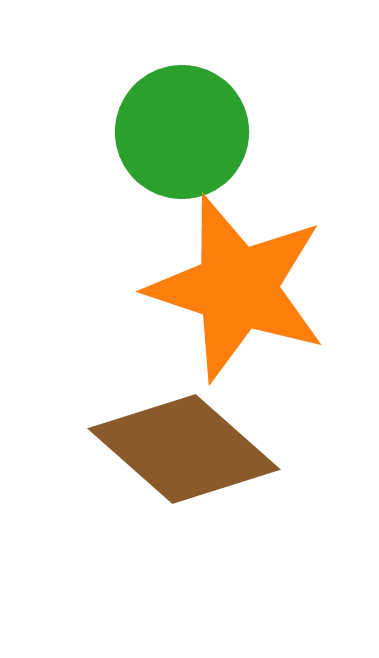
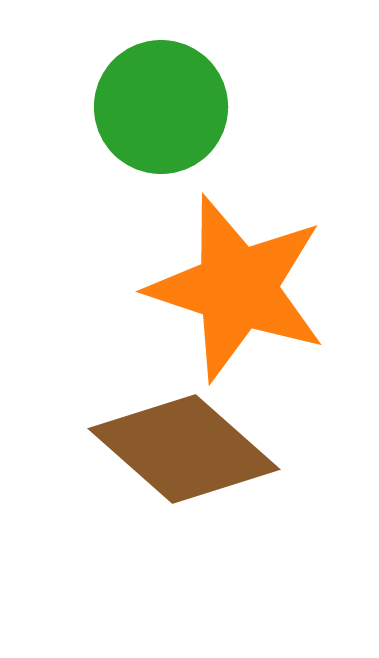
green circle: moved 21 px left, 25 px up
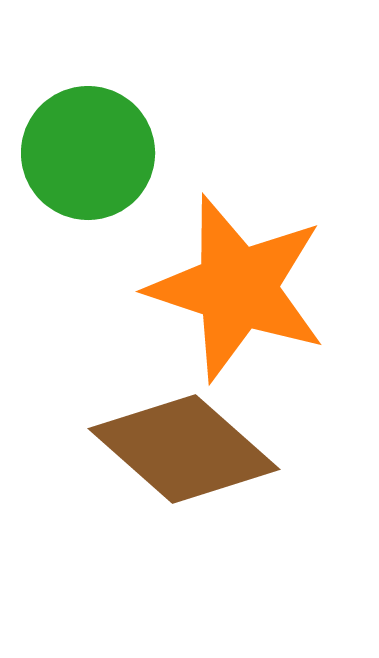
green circle: moved 73 px left, 46 px down
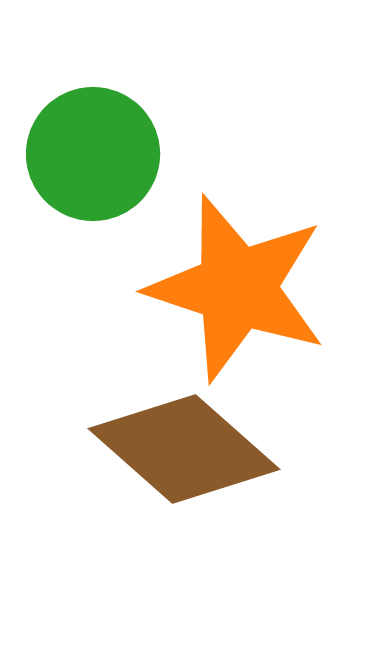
green circle: moved 5 px right, 1 px down
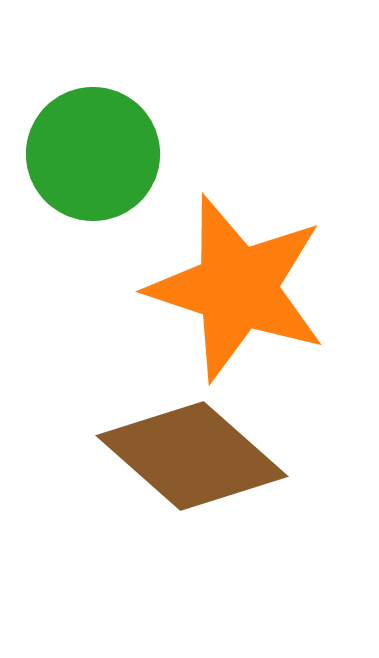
brown diamond: moved 8 px right, 7 px down
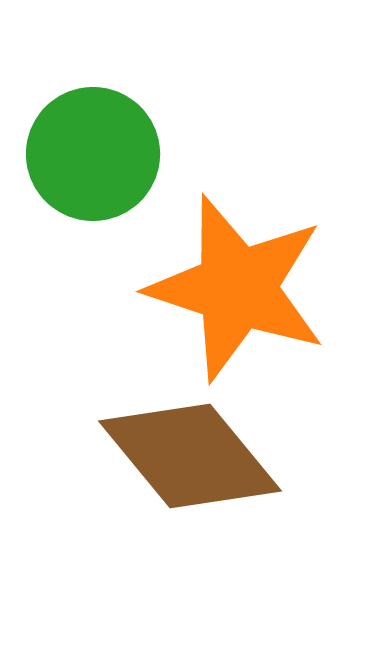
brown diamond: moved 2 px left; rotated 9 degrees clockwise
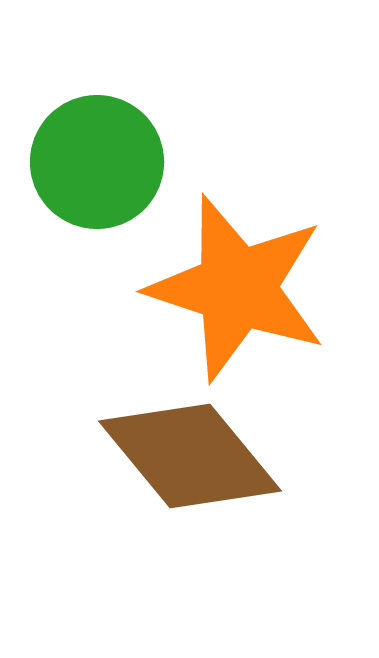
green circle: moved 4 px right, 8 px down
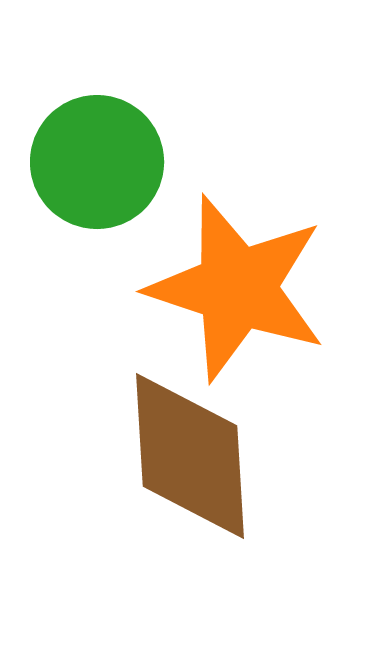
brown diamond: rotated 36 degrees clockwise
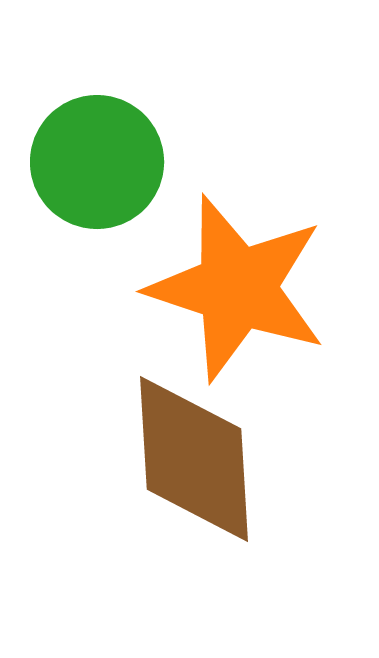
brown diamond: moved 4 px right, 3 px down
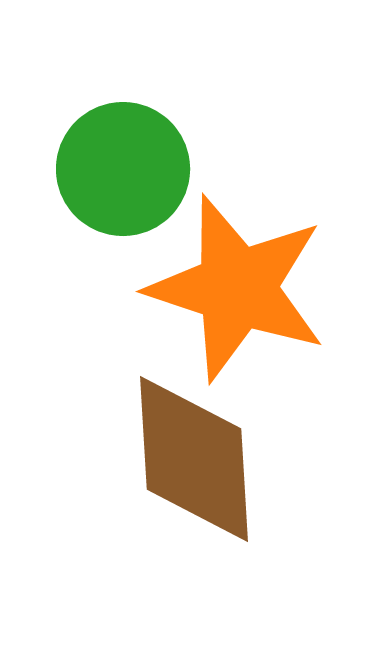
green circle: moved 26 px right, 7 px down
